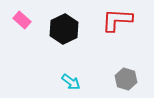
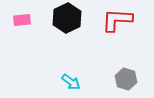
pink rectangle: rotated 48 degrees counterclockwise
black hexagon: moved 3 px right, 11 px up
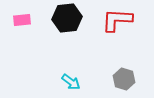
black hexagon: rotated 20 degrees clockwise
gray hexagon: moved 2 px left
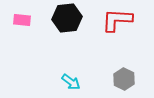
pink rectangle: rotated 12 degrees clockwise
gray hexagon: rotated 10 degrees clockwise
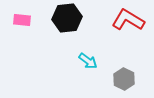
red L-shape: moved 11 px right; rotated 28 degrees clockwise
cyan arrow: moved 17 px right, 21 px up
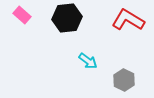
pink rectangle: moved 5 px up; rotated 36 degrees clockwise
gray hexagon: moved 1 px down
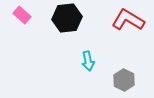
cyan arrow: rotated 42 degrees clockwise
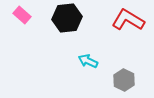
cyan arrow: rotated 126 degrees clockwise
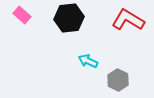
black hexagon: moved 2 px right
gray hexagon: moved 6 px left
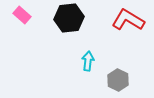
cyan arrow: rotated 72 degrees clockwise
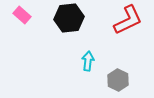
red L-shape: rotated 124 degrees clockwise
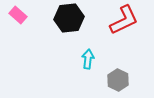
pink rectangle: moved 4 px left
red L-shape: moved 4 px left
cyan arrow: moved 2 px up
